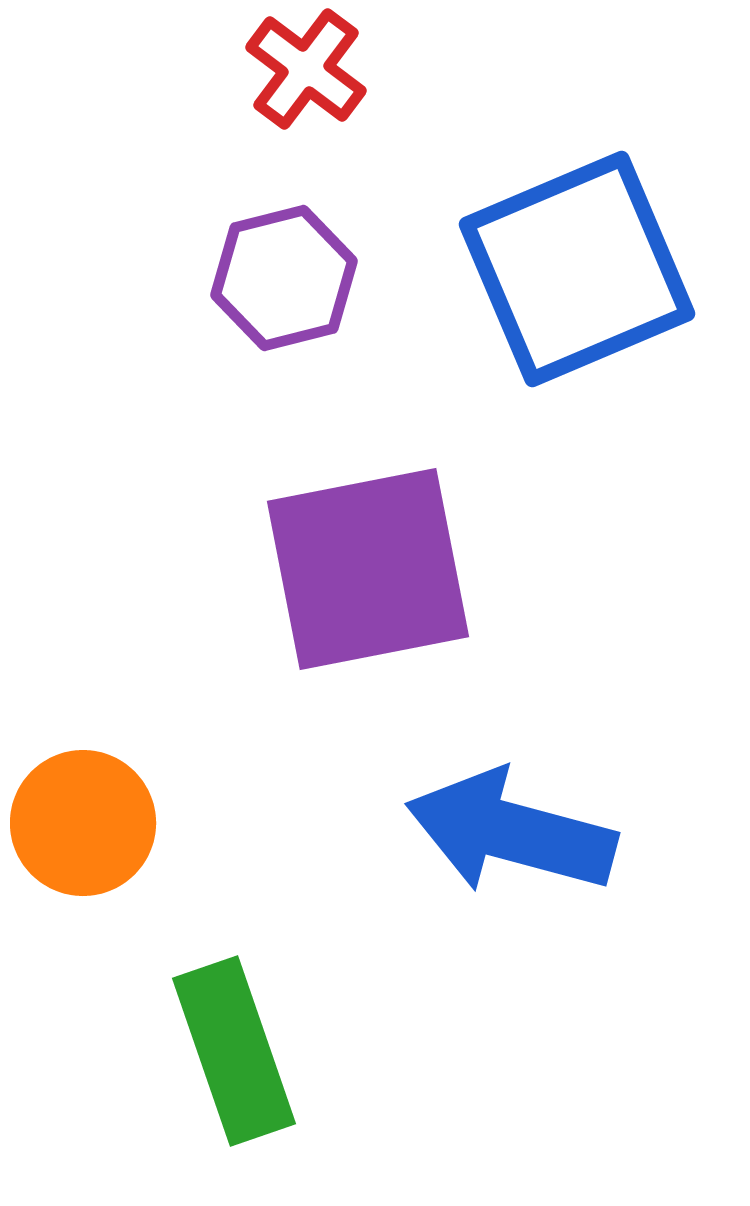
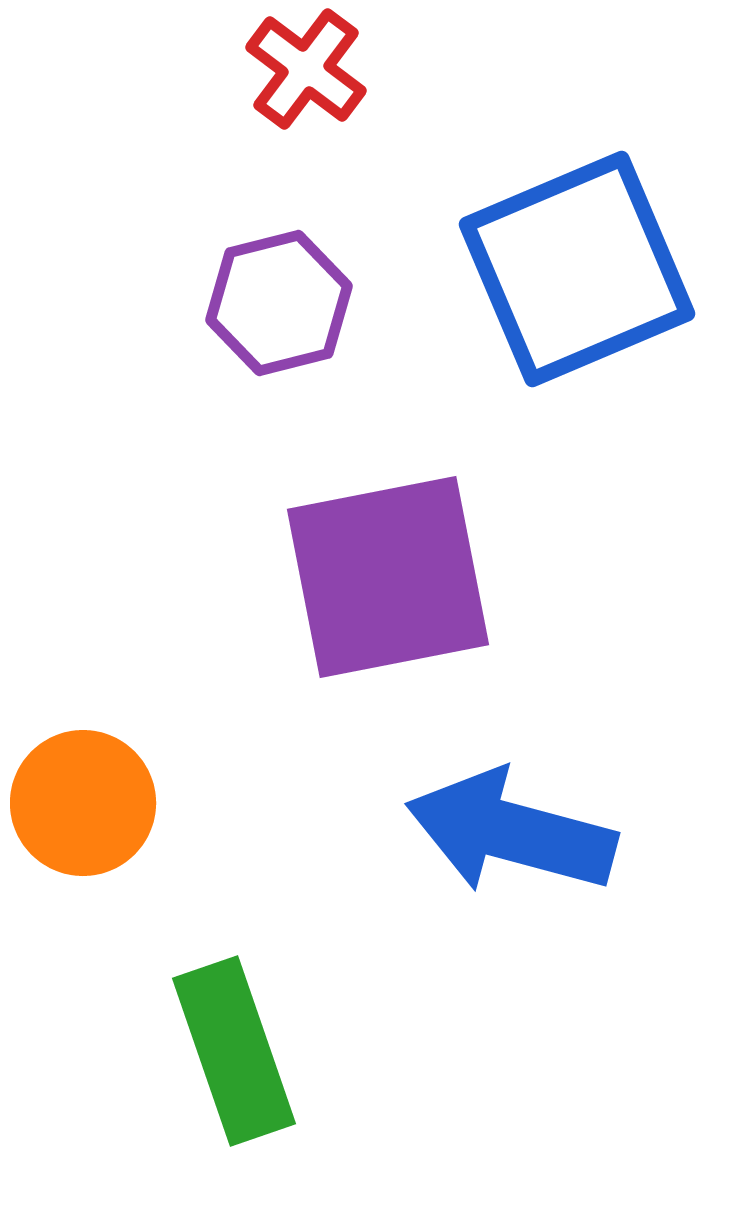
purple hexagon: moved 5 px left, 25 px down
purple square: moved 20 px right, 8 px down
orange circle: moved 20 px up
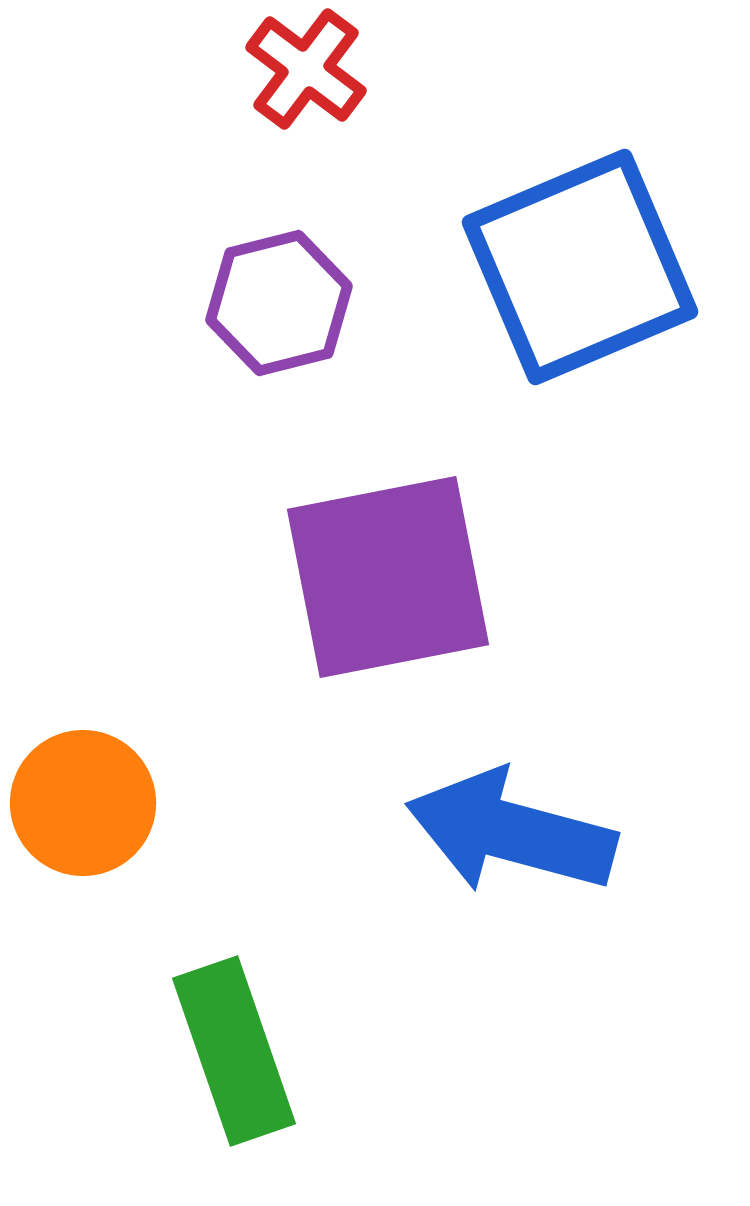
blue square: moved 3 px right, 2 px up
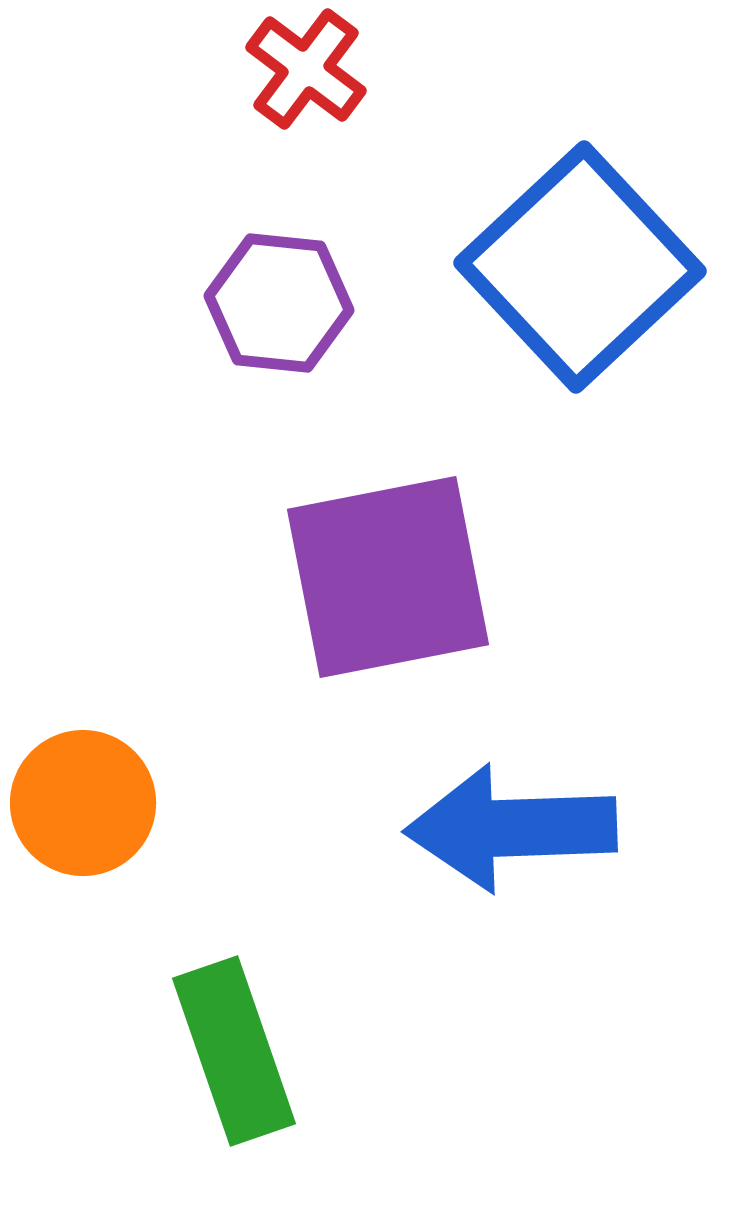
blue square: rotated 20 degrees counterclockwise
purple hexagon: rotated 20 degrees clockwise
blue arrow: moved 4 px up; rotated 17 degrees counterclockwise
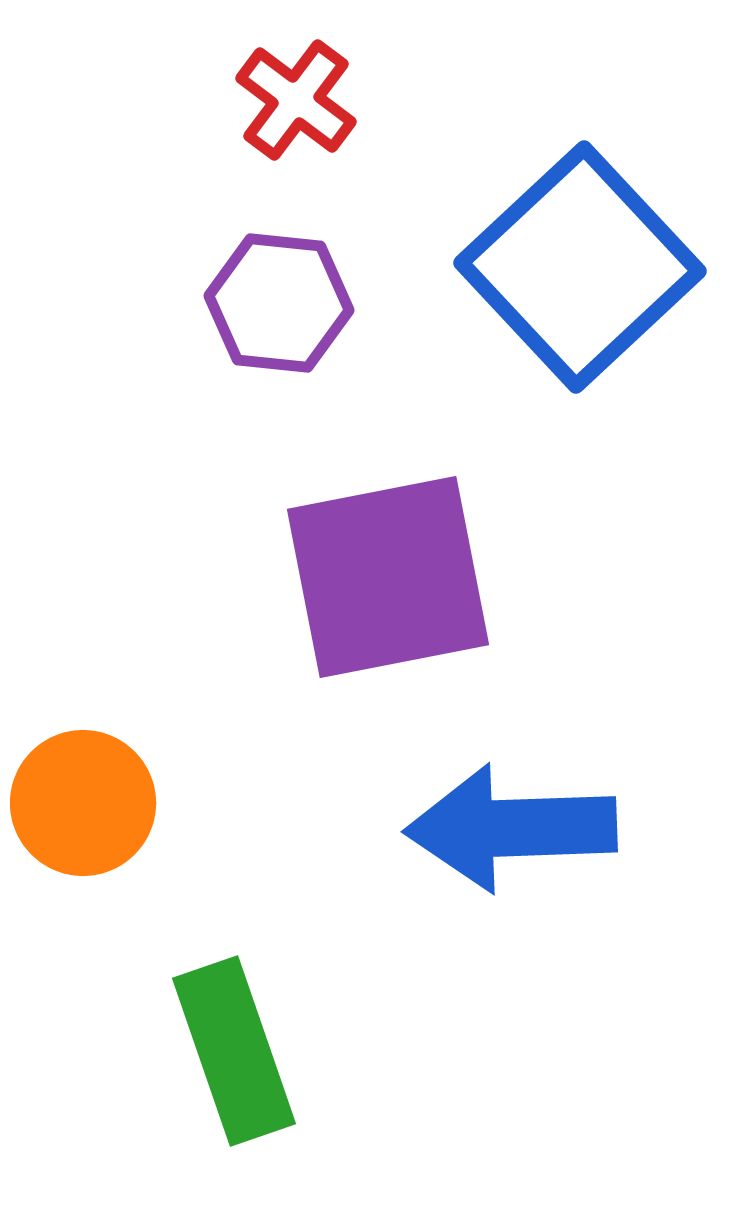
red cross: moved 10 px left, 31 px down
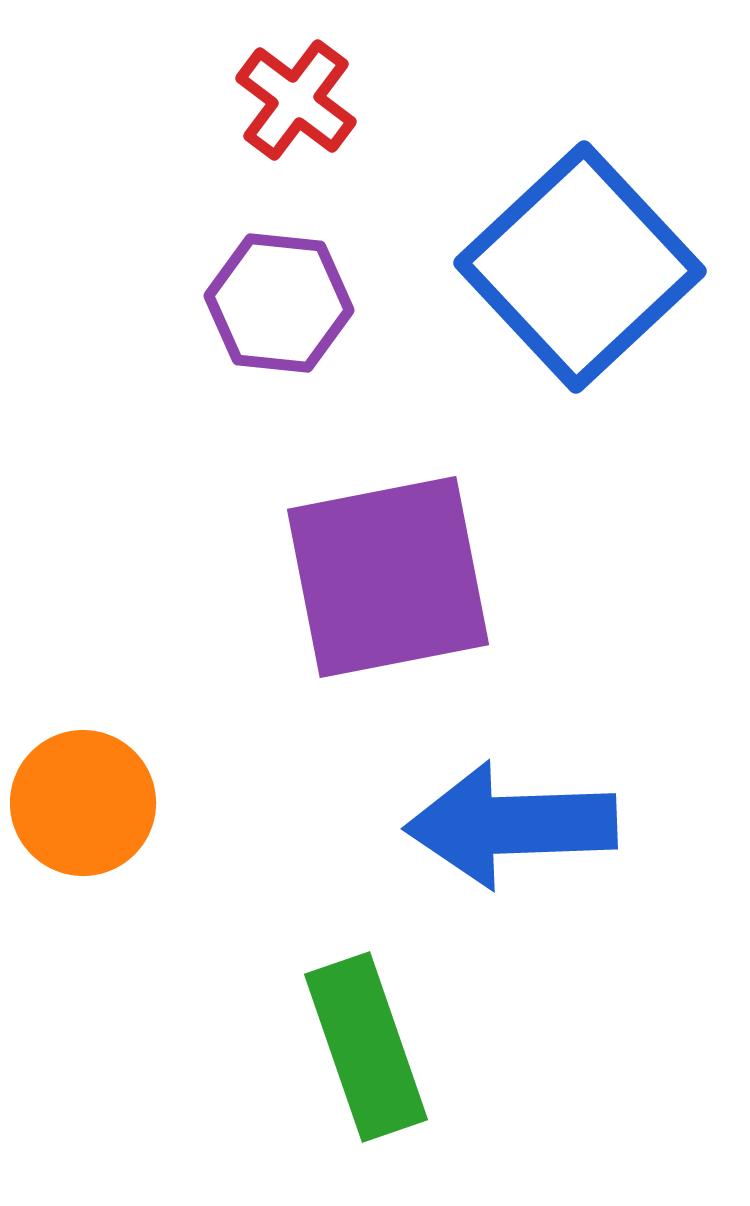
blue arrow: moved 3 px up
green rectangle: moved 132 px right, 4 px up
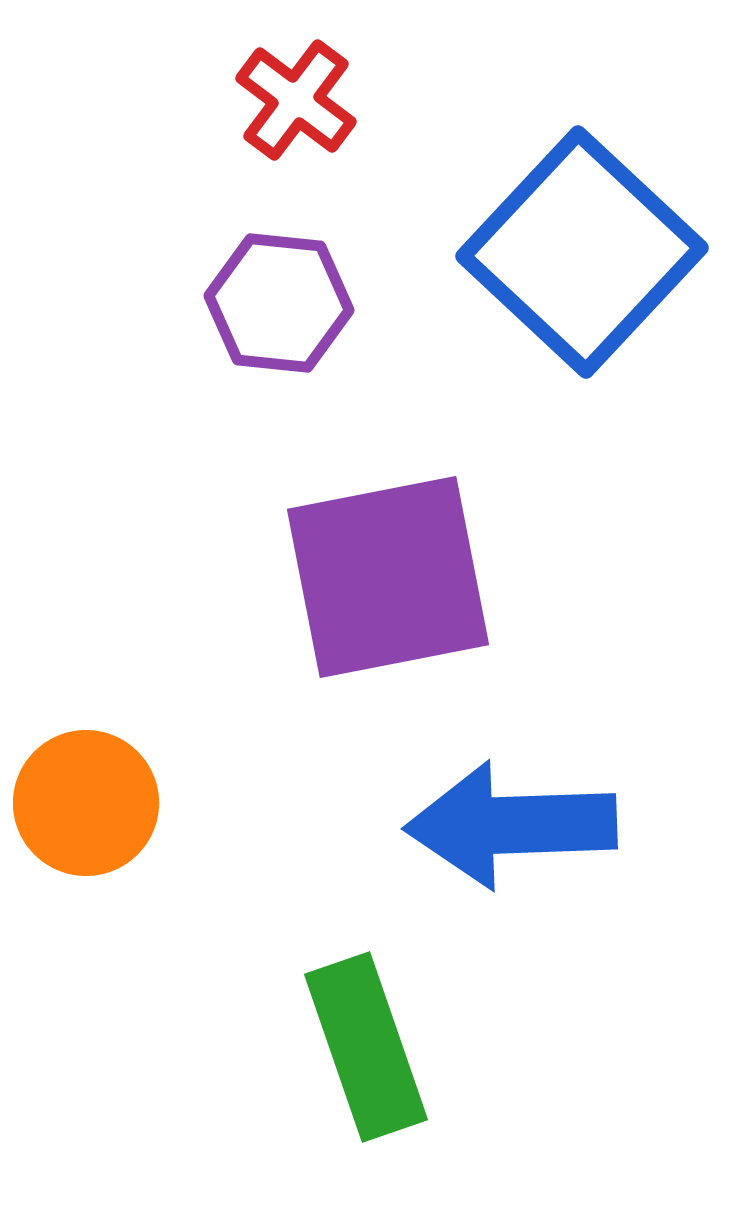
blue square: moved 2 px right, 15 px up; rotated 4 degrees counterclockwise
orange circle: moved 3 px right
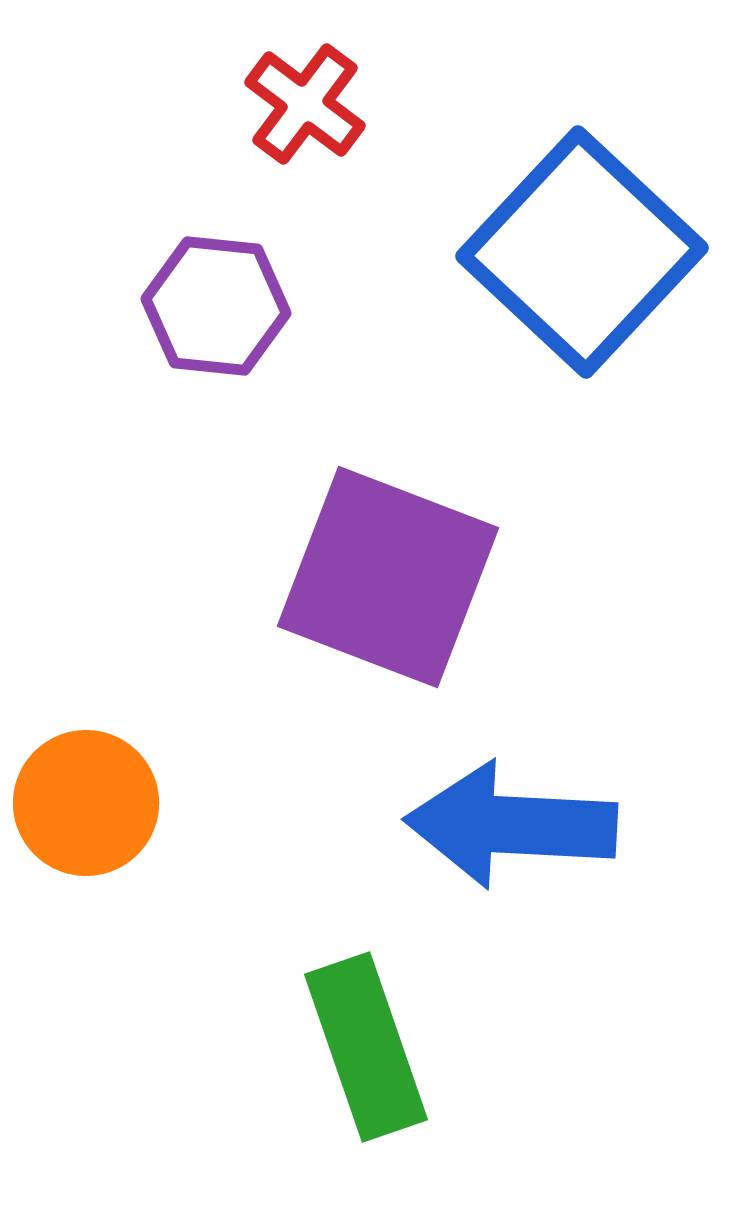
red cross: moved 9 px right, 4 px down
purple hexagon: moved 63 px left, 3 px down
purple square: rotated 32 degrees clockwise
blue arrow: rotated 5 degrees clockwise
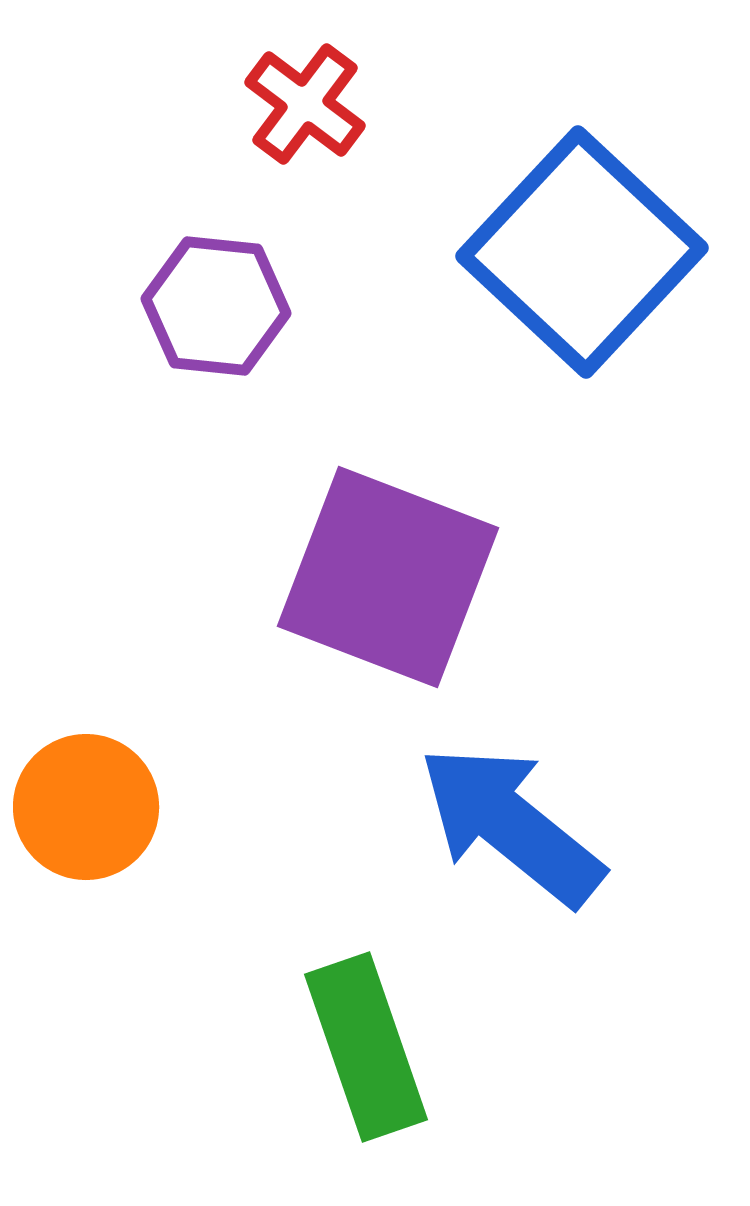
orange circle: moved 4 px down
blue arrow: rotated 36 degrees clockwise
